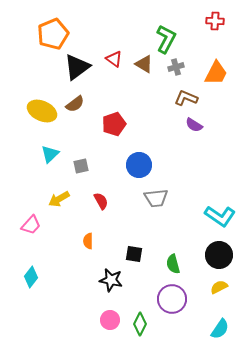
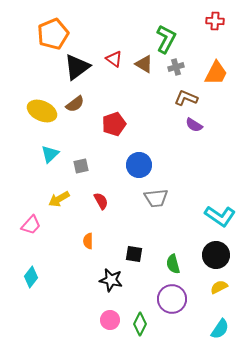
black circle: moved 3 px left
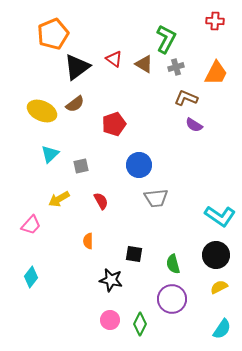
cyan semicircle: moved 2 px right
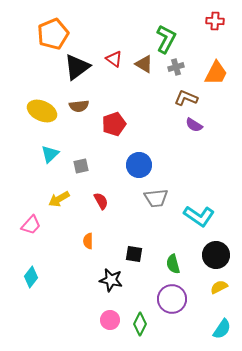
brown semicircle: moved 4 px right, 2 px down; rotated 30 degrees clockwise
cyan L-shape: moved 21 px left
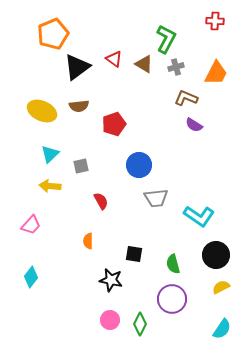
yellow arrow: moved 9 px left, 13 px up; rotated 35 degrees clockwise
yellow semicircle: moved 2 px right
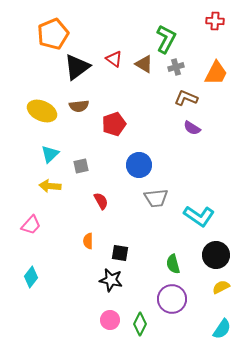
purple semicircle: moved 2 px left, 3 px down
black square: moved 14 px left, 1 px up
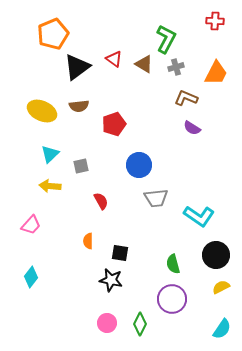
pink circle: moved 3 px left, 3 px down
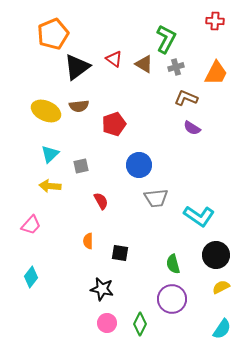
yellow ellipse: moved 4 px right
black star: moved 9 px left, 9 px down
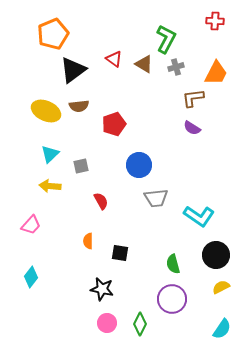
black triangle: moved 4 px left, 3 px down
brown L-shape: moved 7 px right; rotated 30 degrees counterclockwise
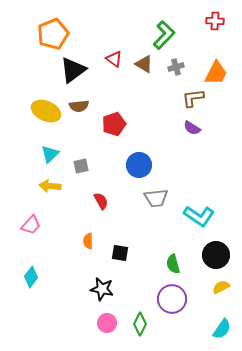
green L-shape: moved 2 px left, 4 px up; rotated 16 degrees clockwise
